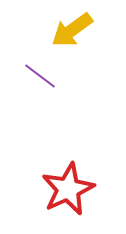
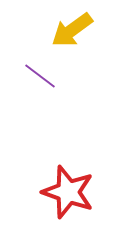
red star: moved 3 px down; rotated 28 degrees counterclockwise
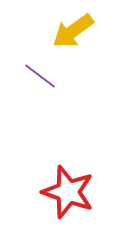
yellow arrow: moved 1 px right, 1 px down
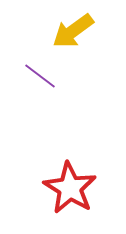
red star: moved 2 px right, 4 px up; rotated 12 degrees clockwise
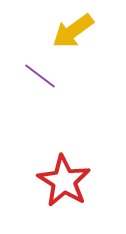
red star: moved 6 px left, 7 px up
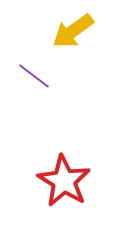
purple line: moved 6 px left
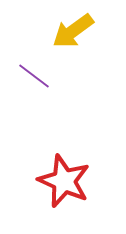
red star: rotated 8 degrees counterclockwise
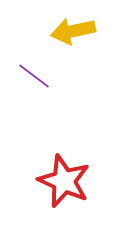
yellow arrow: rotated 24 degrees clockwise
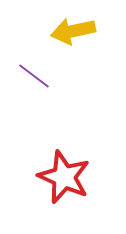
red star: moved 4 px up
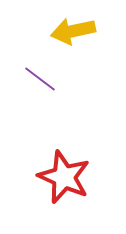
purple line: moved 6 px right, 3 px down
